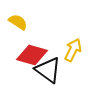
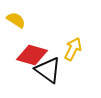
yellow semicircle: moved 2 px left, 2 px up
yellow arrow: moved 1 px up
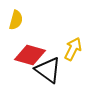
yellow semicircle: rotated 72 degrees clockwise
red diamond: moved 2 px left
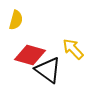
yellow arrow: rotated 70 degrees counterclockwise
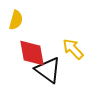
red diamond: moved 2 px right, 2 px up; rotated 64 degrees clockwise
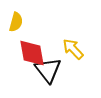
yellow semicircle: moved 2 px down
black triangle: rotated 16 degrees clockwise
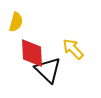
red diamond: rotated 8 degrees clockwise
black triangle: rotated 8 degrees counterclockwise
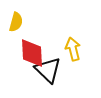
yellow arrow: rotated 30 degrees clockwise
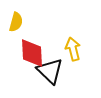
black triangle: moved 2 px right, 1 px down
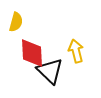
yellow arrow: moved 3 px right, 2 px down
